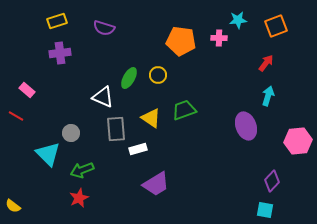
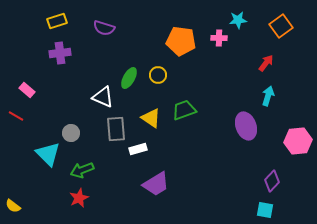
orange square: moved 5 px right; rotated 15 degrees counterclockwise
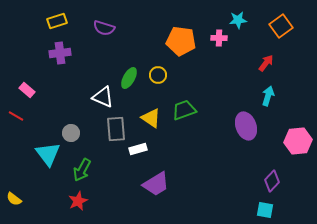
cyan triangle: rotated 8 degrees clockwise
green arrow: rotated 40 degrees counterclockwise
red star: moved 1 px left, 3 px down
yellow semicircle: moved 1 px right, 7 px up
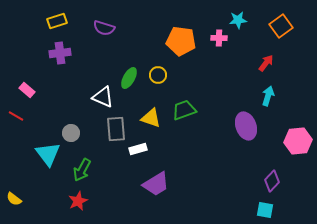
yellow triangle: rotated 15 degrees counterclockwise
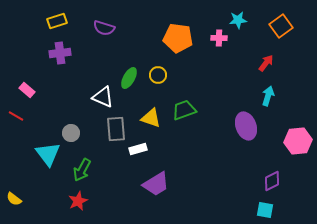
orange pentagon: moved 3 px left, 3 px up
purple diamond: rotated 20 degrees clockwise
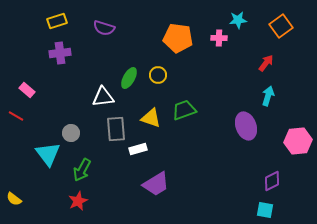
white triangle: rotated 30 degrees counterclockwise
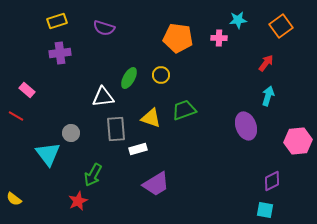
yellow circle: moved 3 px right
green arrow: moved 11 px right, 5 px down
